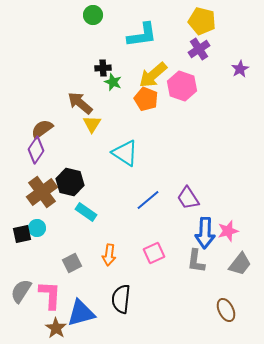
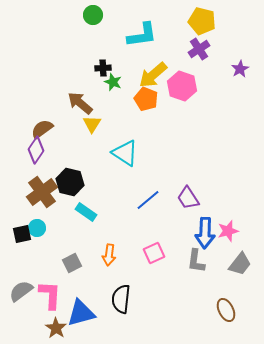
gray semicircle: rotated 20 degrees clockwise
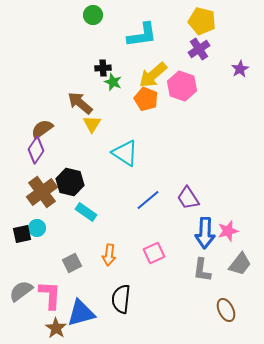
gray L-shape: moved 6 px right, 9 px down
